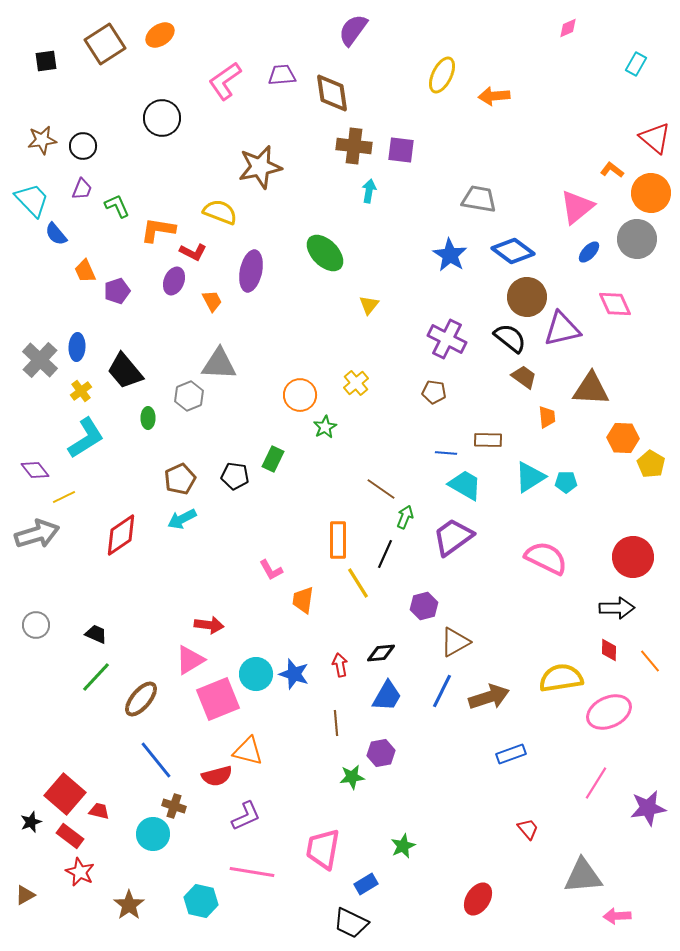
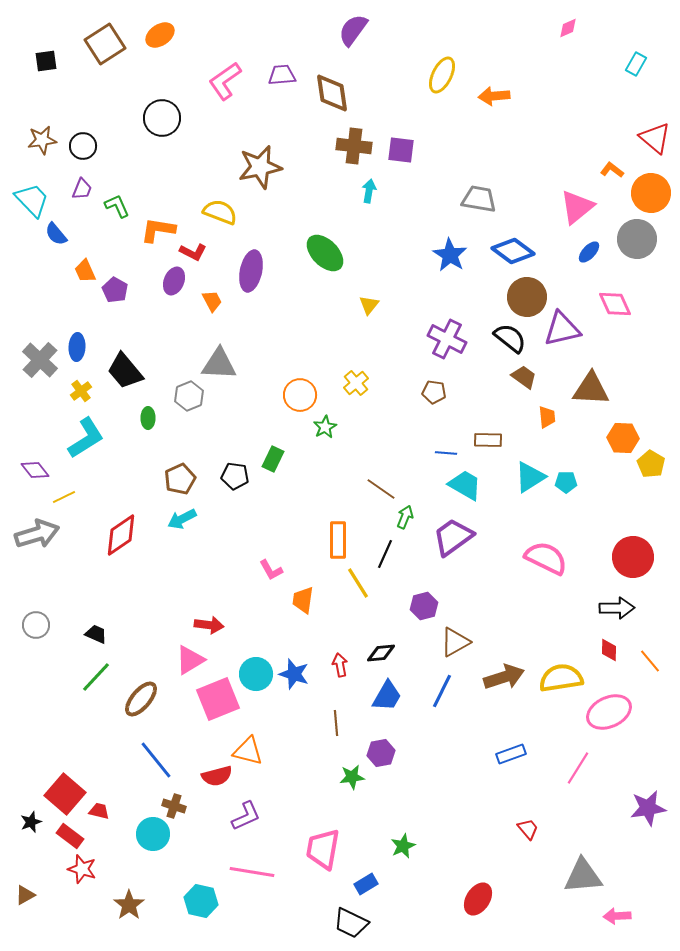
purple pentagon at (117, 291): moved 2 px left, 1 px up; rotated 25 degrees counterclockwise
brown arrow at (489, 697): moved 15 px right, 20 px up
pink line at (596, 783): moved 18 px left, 15 px up
red star at (80, 872): moved 2 px right, 3 px up; rotated 8 degrees counterclockwise
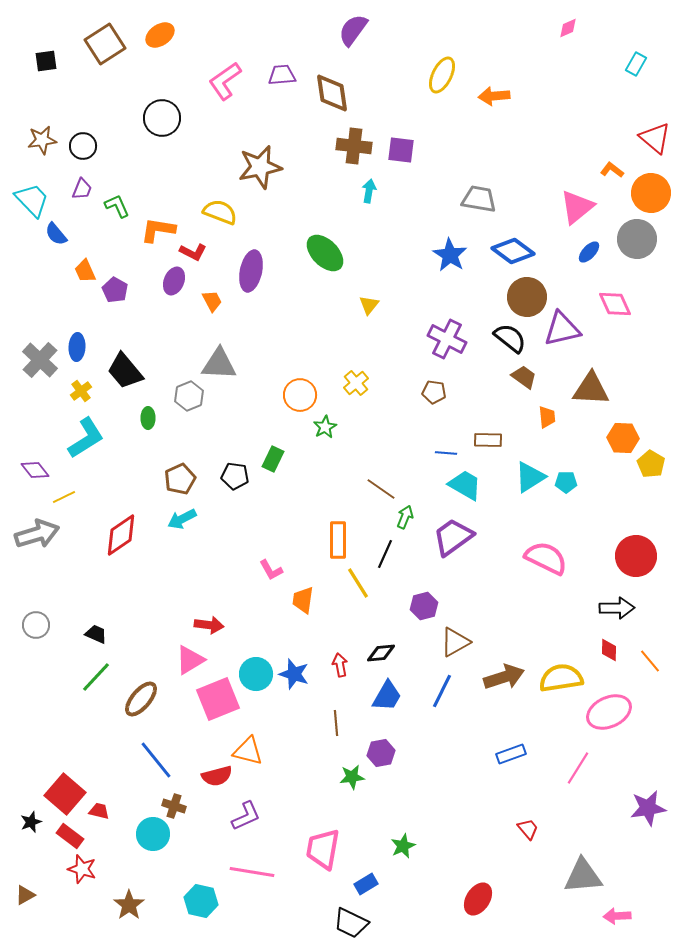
red circle at (633, 557): moved 3 px right, 1 px up
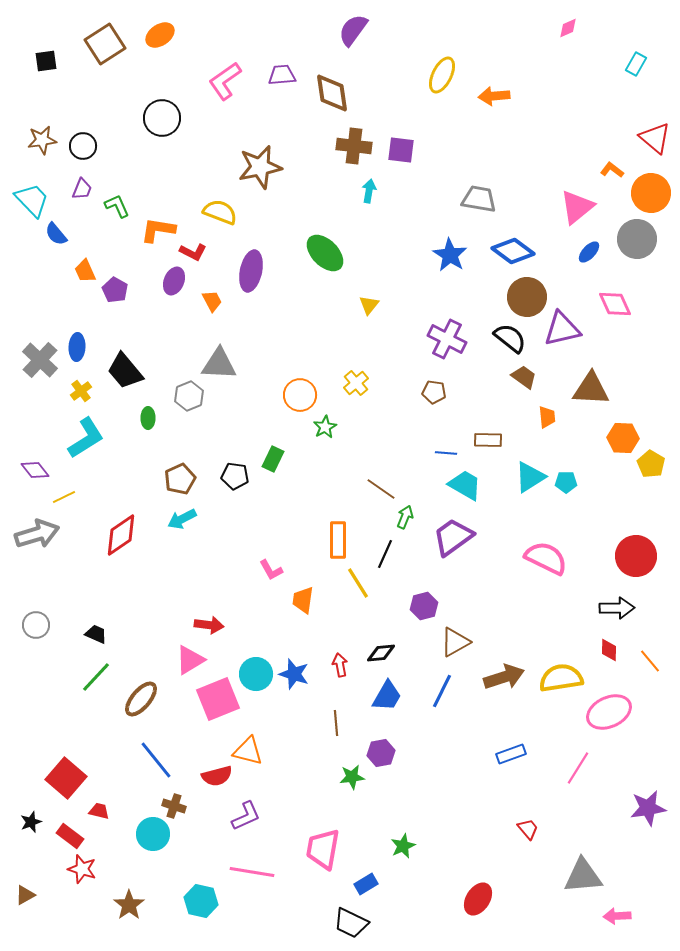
red square at (65, 794): moved 1 px right, 16 px up
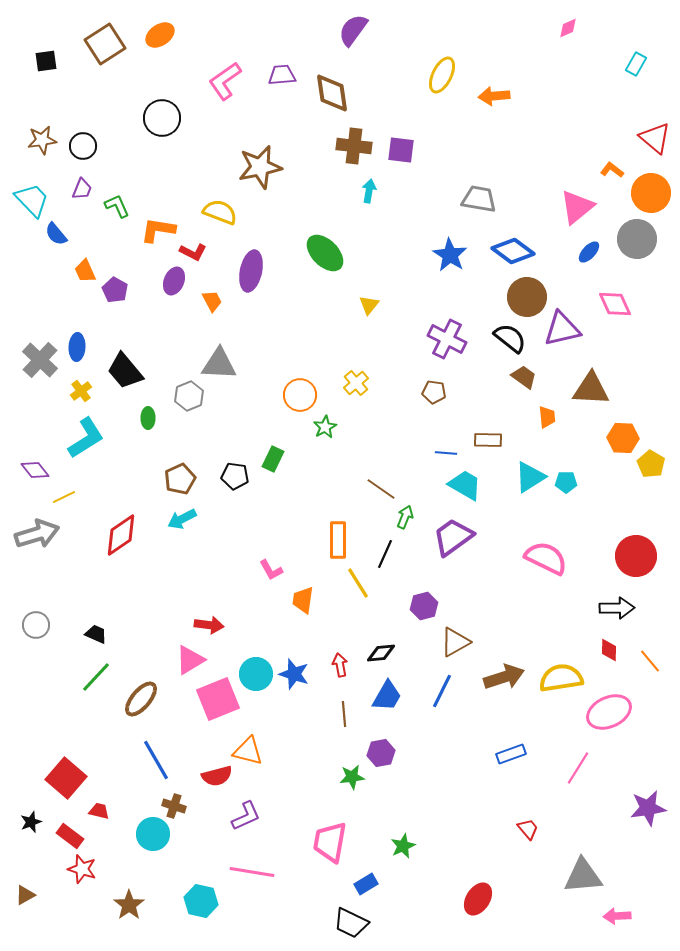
brown line at (336, 723): moved 8 px right, 9 px up
blue line at (156, 760): rotated 9 degrees clockwise
pink trapezoid at (323, 849): moved 7 px right, 7 px up
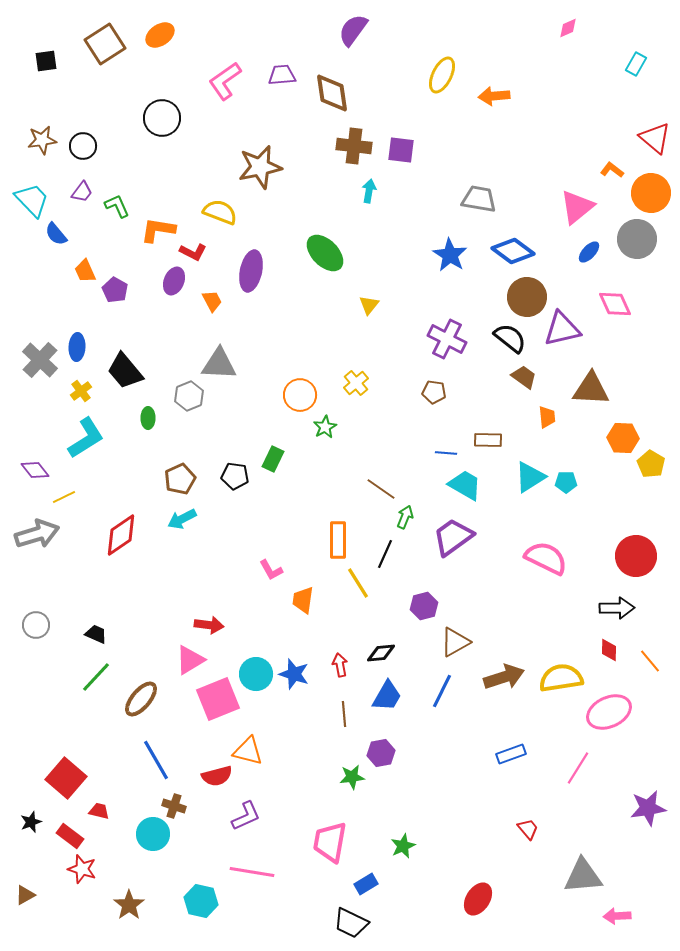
purple trapezoid at (82, 189): moved 3 px down; rotated 15 degrees clockwise
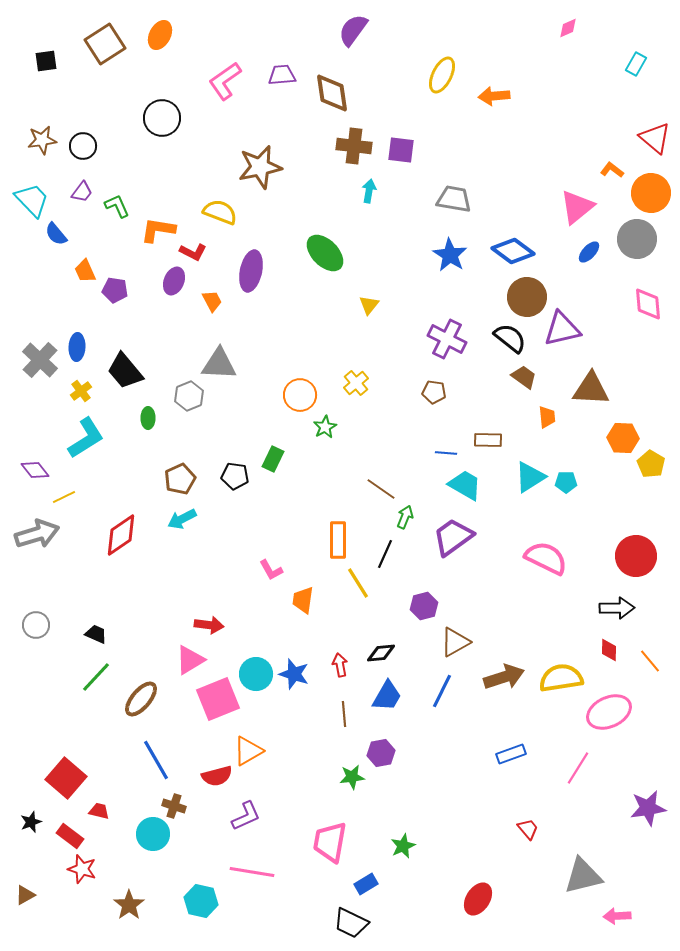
orange ellipse at (160, 35): rotated 28 degrees counterclockwise
gray trapezoid at (479, 199): moved 25 px left
purple pentagon at (115, 290): rotated 20 degrees counterclockwise
pink diamond at (615, 304): moved 33 px right; rotated 20 degrees clockwise
orange triangle at (248, 751): rotated 44 degrees counterclockwise
gray triangle at (583, 876): rotated 9 degrees counterclockwise
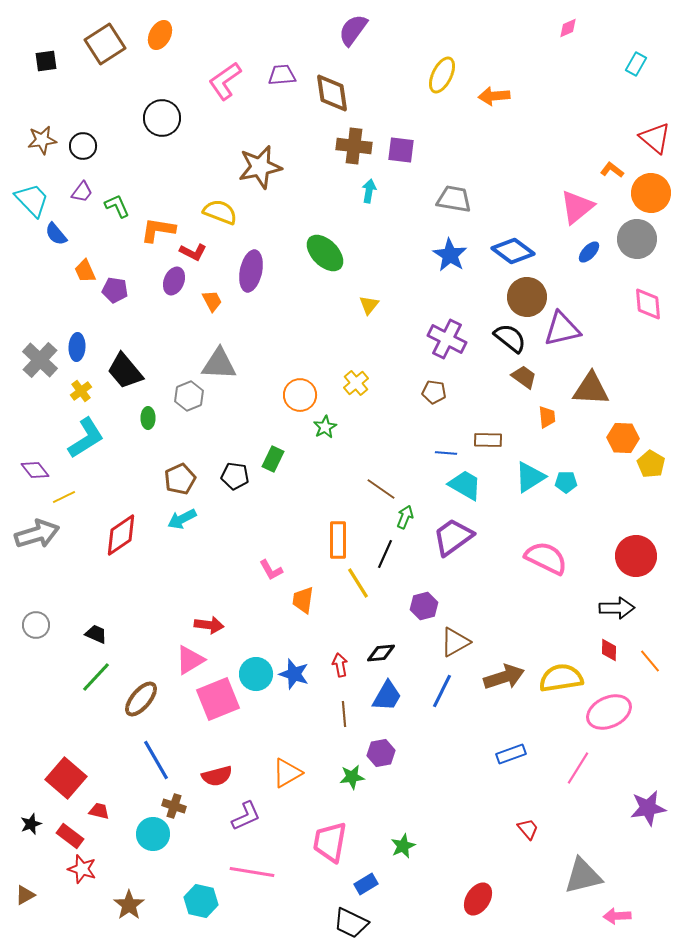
orange triangle at (248, 751): moved 39 px right, 22 px down
black star at (31, 822): moved 2 px down
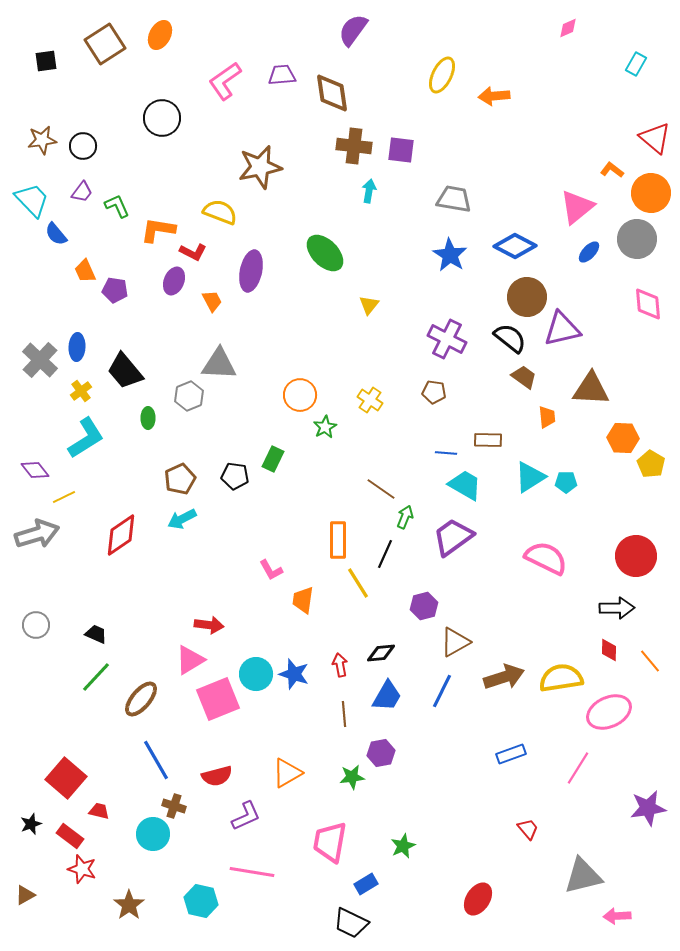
blue diamond at (513, 251): moved 2 px right, 5 px up; rotated 9 degrees counterclockwise
yellow cross at (356, 383): moved 14 px right, 17 px down; rotated 15 degrees counterclockwise
